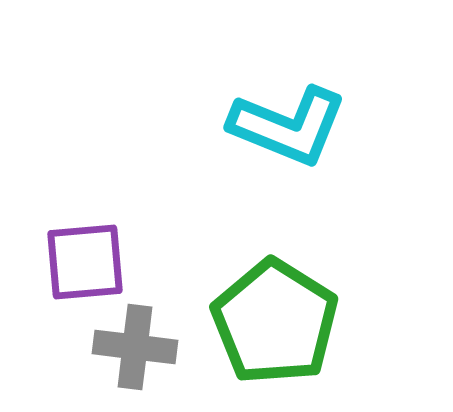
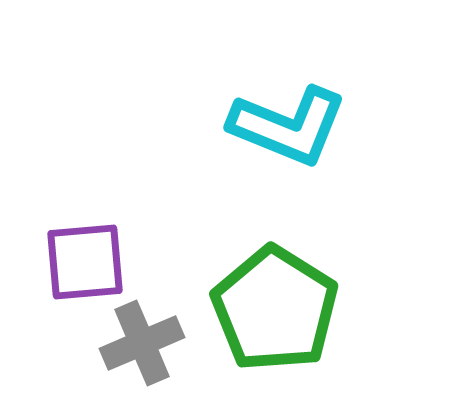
green pentagon: moved 13 px up
gray cross: moved 7 px right, 4 px up; rotated 30 degrees counterclockwise
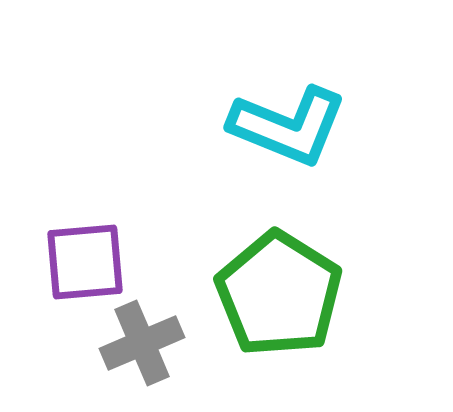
green pentagon: moved 4 px right, 15 px up
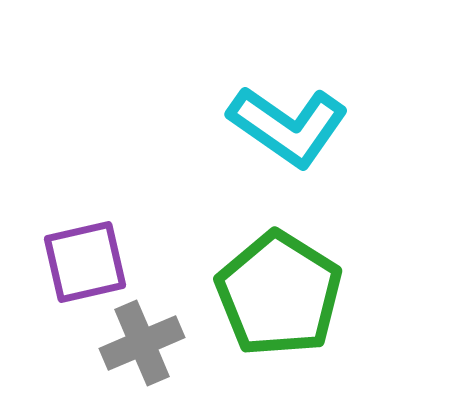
cyan L-shape: rotated 13 degrees clockwise
purple square: rotated 8 degrees counterclockwise
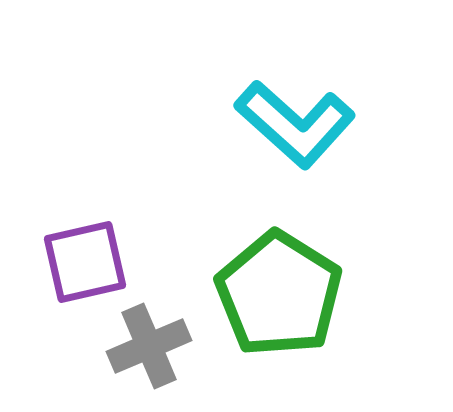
cyan L-shape: moved 7 px right, 2 px up; rotated 7 degrees clockwise
gray cross: moved 7 px right, 3 px down
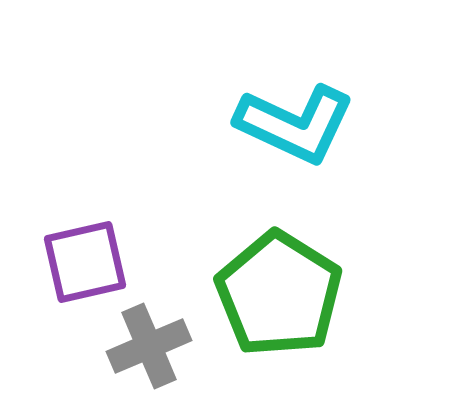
cyan L-shape: rotated 17 degrees counterclockwise
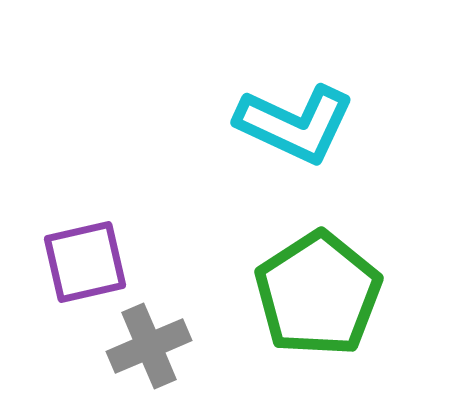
green pentagon: moved 39 px right; rotated 7 degrees clockwise
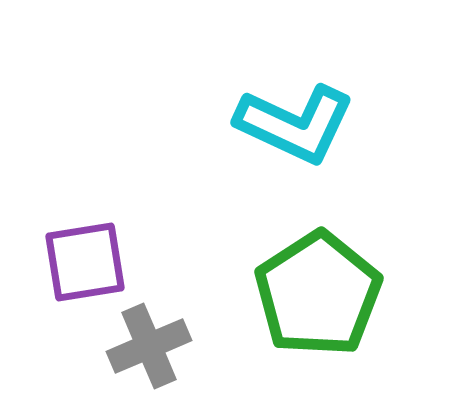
purple square: rotated 4 degrees clockwise
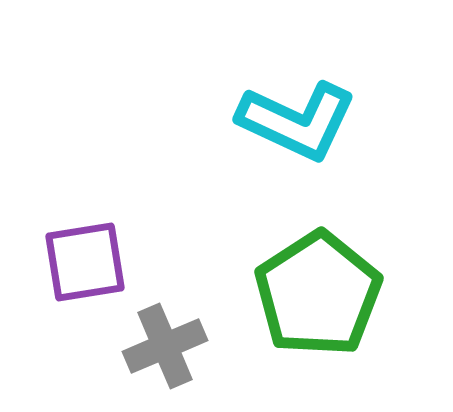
cyan L-shape: moved 2 px right, 3 px up
gray cross: moved 16 px right
